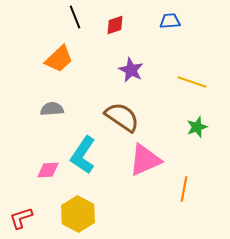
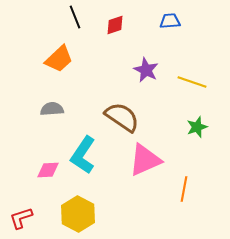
purple star: moved 15 px right
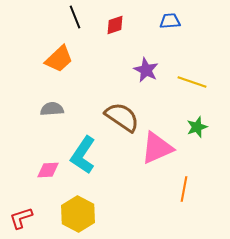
pink triangle: moved 12 px right, 12 px up
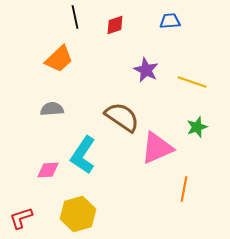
black line: rotated 10 degrees clockwise
yellow hexagon: rotated 16 degrees clockwise
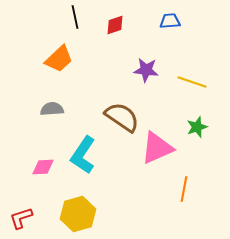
purple star: rotated 20 degrees counterclockwise
pink diamond: moved 5 px left, 3 px up
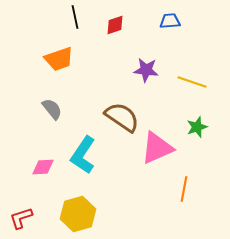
orange trapezoid: rotated 24 degrees clockwise
gray semicircle: rotated 55 degrees clockwise
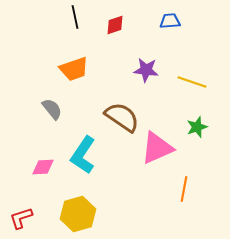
orange trapezoid: moved 15 px right, 10 px down
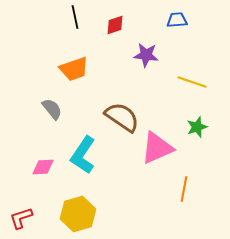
blue trapezoid: moved 7 px right, 1 px up
purple star: moved 15 px up
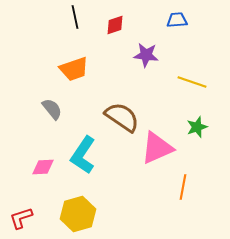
orange line: moved 1 px left, 2 px up
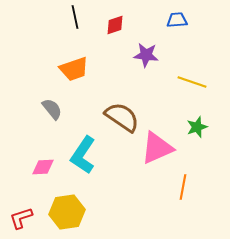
yellow hexagon: moved 11 px left, 2 px up; rotated 8 degrees clockwise
